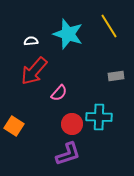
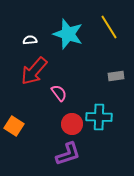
yellow line: moved 1 px down
white semicircle: moved 1 px left, 1 px up
pink semicircle: rotated 78 degrees counterclockwise
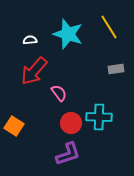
gray rectangle: moved 7 px up
red circle: moved 1 px left, 1 px up
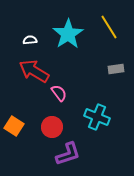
cyan star: rotated 20 degrees clockwise
red arrow: rotated 80 degrees clockwise
cyan cross: moved 2 px left; rotated 20 degrees clockwise
red circle: moved 19 px left, 4 px down
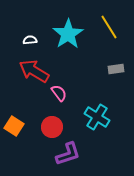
cyan cross: rotated 10 degrees clockwise
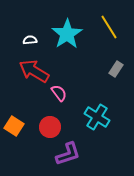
cyan star: moved 1 px left
gray rectangle: rotated 49 degrees counterclockwise
red circle: moved 2 px left
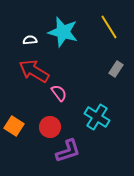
cyan star: moved 4 px left, 2 px up; rotated 24 degrees counterclockwise
purple L-shape: moved 3 px up
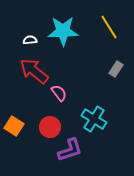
cyan star: moved 1 px up; rotated 16 degrees counterclockwise
red arrow: rotated 8 degrees clockwise
cyan cross: moved 3 px left, 2 px down
purple L-shape: moved 2 px right, 1 px up
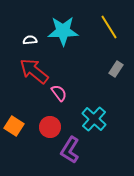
cyan cross: rotated 10 degrees clockwise
purple L-shape: rotated 140 degrees clockwise
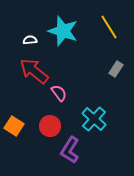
cyan star: rotated 20 degrees clockwise
red circle: moved 1 px up
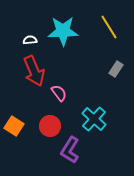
cyan star: rotated 20 degrees counterclockwise
red arrow: rotated 152 degrees counterclockwise
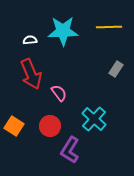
yellow line: rotated 60 degrees counterclockwise
red arrow: moved 3 px left, 3 px down
